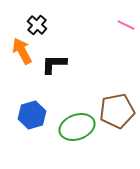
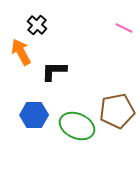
pink line: moved 2 px left, 3 px down
orange arrow: moved 1 px left, 1 px down
black L-shape: moved 7 px down
blue hexagon: moved 2 px right; rotated 16 degrees clockwise
green ellipse: moved 1 px up; rotated 44 degrees clockwise
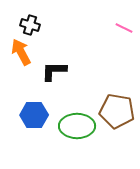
black cross: moved 7 px left; rotated 24 degrees counterclockwise
brown pentagon: rotated 20 degrees clockwise
green ellipse: rotated 24 degrees counterclockwise
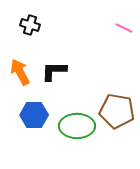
orange arrow: moved 1 px left, 20 px down
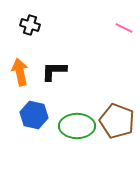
orange arrow: rotated 16 degrees clockwise
brown pentagon: moved 10 px down; rotated 12 degrees clockwise
blue hexagon: rotated 12 degrees clockwise
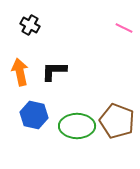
black cross: rotated 12 degrees clockwise
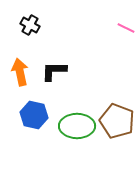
pink line: moved 2 px right
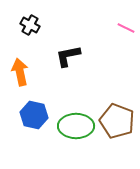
black L-shape: moved 14 px right, 15 px up; rotated 12 degrees counterclockwise
green ellipse: moved 1 px left
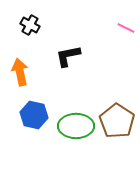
brown pentagon: rotated 12 degrees clockwise
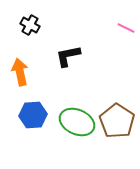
blue hexagon: moved 1 px left; rotated 16 degrees counterclockwise
green ellipse: moved 1 px right, 4 px up; rotated 24 degrees clockwise
